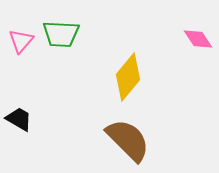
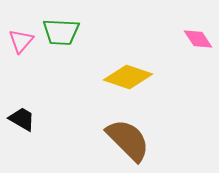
green trapezoid: moved 2 px up
yellow diamond: rotated 69 degrees clockwise
black trapezoid: moved 3 px right
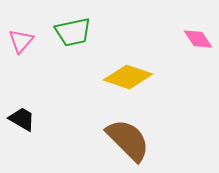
green trapezoid: moved 12 px right; rotated 15 degrees counterclockwise
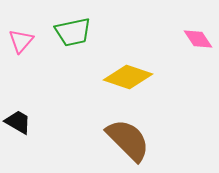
black trapezoid: moved 4 px left, 3 px down
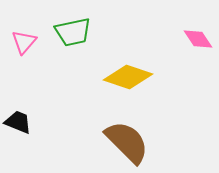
pink triangle: moved 3 px right, 1 px down
black trapezoid: rotated 8 degrees counterclockwise
brown semicircle: moved 1 px left, 2 px down
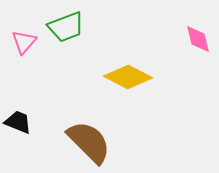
green trapezoid: moved 7 px left, 5 px up; rotated 9 degrees counterclockwise
pink diamond: rotated 20 degrees clockwise
yellow diamond: rotated 9 degrees clockwise
brown semicircle: moved 38 px left
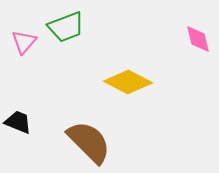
yellow diamond: moved 5 px down
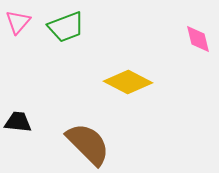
pink triangle: moved 6 px left, 20 px up
black trapezoid: rotated 16 degrees counterclockwise
brown semicircle: moved 1 px left, 2 px down
